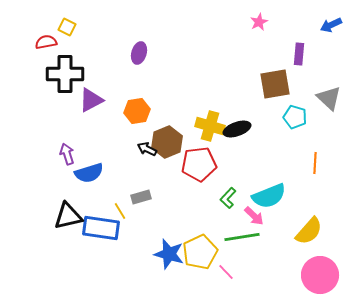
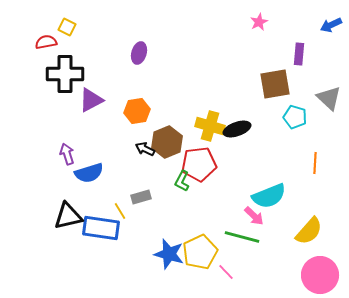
black arrow: moved 2 px left
green L-shape: moved 46 px left, 17 px up; rotated 15 degrees counterclockwise
green line: rotated 24 degrees clockwise
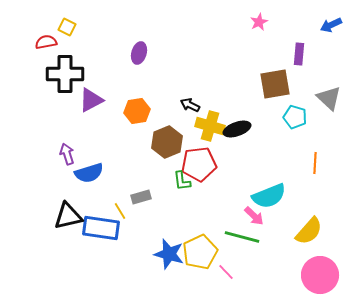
black arrow: moved 45 px right, 44 px up
green L-shape: rotated 35 degrees counterclockwise
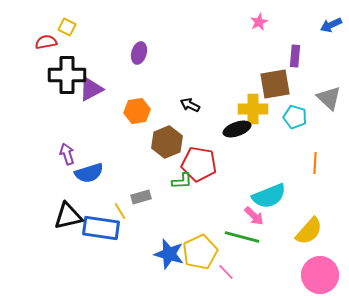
purple rectangle: moved 4 px left, 2 px down
black cross: moved 2 px right, 1 px down
purple triangle: moved 11 px up
yellow cross: moved 43 px right, 17 px up; rotated 16 degrees counterclockwise
red pentagon: rotated 16 degrees clockwise
green L-shape: rotated 85 degrees counterclockwise
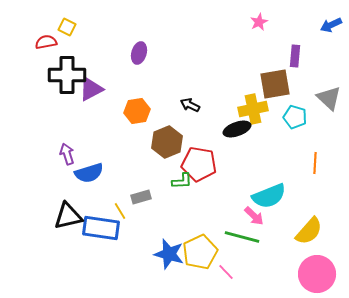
yellow cross: rotated 12 degrees counterclockwise
pink circle: moved 3 px left, 1 px up
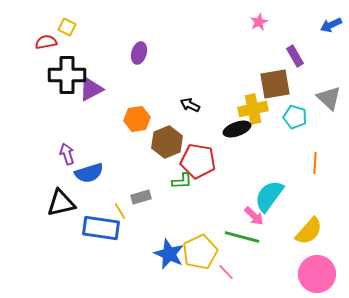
purple rectangle: rotated 35 degrees counterclockwise
orange hexagon: moved 8 px down
red pentagon: moved 1 px left, 3 px up
cyan semicircle: rotated 148 degrees clockwise
black triangle: moved 7 px left, 13 px up
blue star: rotated 8 degrees clockwise
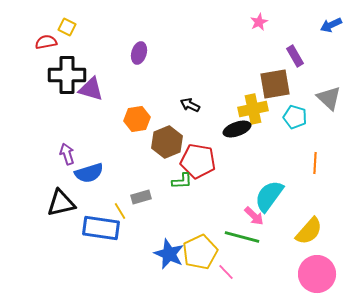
purple triangle: rotated 44 degrees clockwise
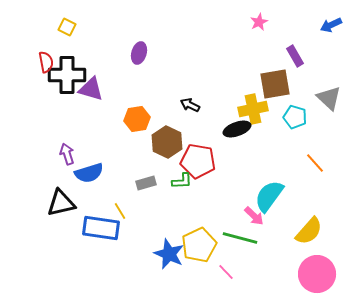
red semicircle: moved 20 px down; rotated 90 degrees clockwise
brown hexagon: rotated 12 degrees counterclockwise
orange line: rotated 45 degrees counterclockwise
gray rectangle: moved 5 px right, 14 px up
green line: moved 2 px left, 1 px down
yellow pentagon: moved 1 px left, 7 px up
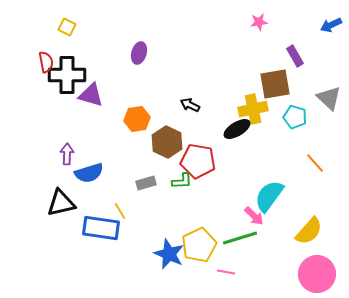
pink star: rotated 18 degrees clockwise
purple triangle: moved 6 px down
black ellipse: rotated 12 degrees counterclockwise
purple arrow: rotated 20 degrees clockwise
green line: rotated 32 degrees counterclockwise
pink line: rotated 36 degrees counterclockwise
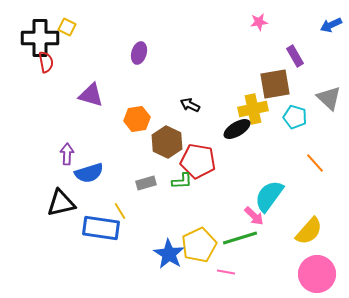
black cross: moved 27 px left, 37 px up
blue star: rotated 8 degrees clockwise
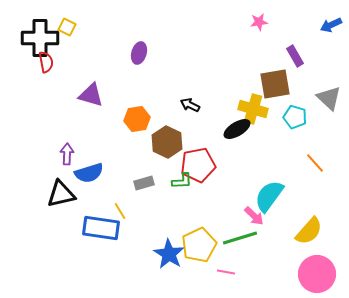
yellow cross: rotated 28 degrees clockwise
red pentagon: moved 4 px down; rotated 20 degrees counterclockwise
gray rectangle: moved 2 px left
black triangle: moved 9 px up
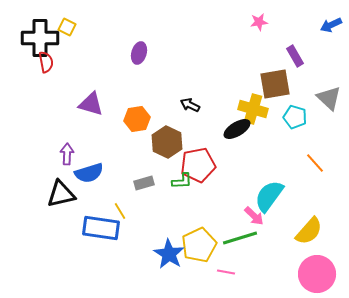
purple triangle: moved 9 px down
